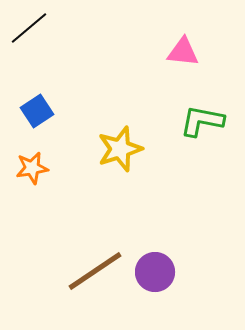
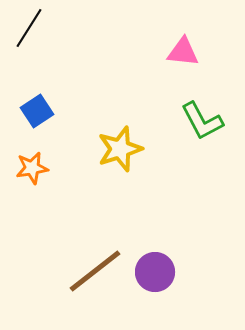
black line: rotated 18 degrees counterclockwise
green L-shape: rotated 129 degrees counterclockwise
brown line: rotated 4 degrees counterclockwise
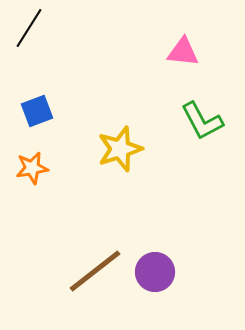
blue square: rotated 12 degrees clockwise
